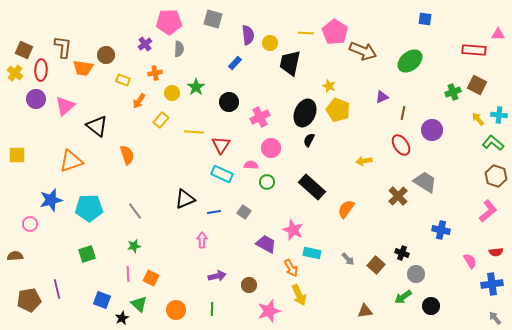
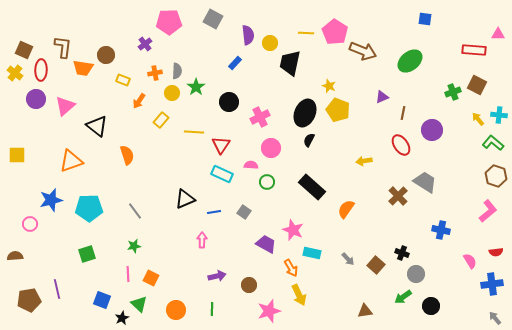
gray square at (213, 19): rotated 12 degrees clockwise
gray semicircle at (179, 49): moved 2 px left, 22 px down
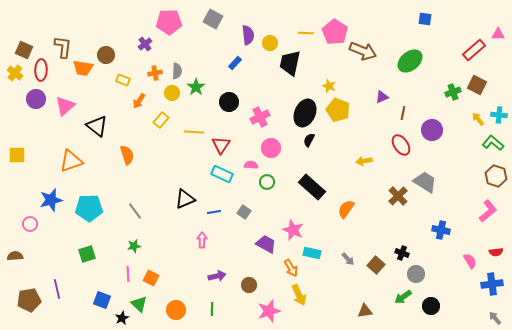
red rectangle at (474, 50): rotated 45 degrees counterclockwise
